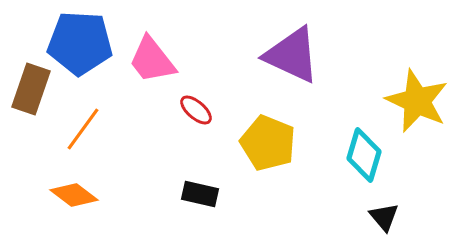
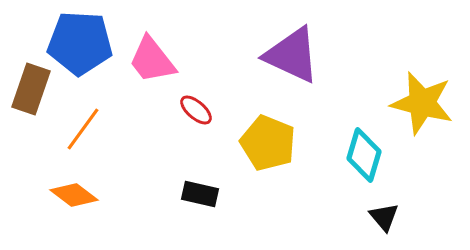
yellow star: moved 5 px right, 2 px down; rotated 10 degrees counterclockwise
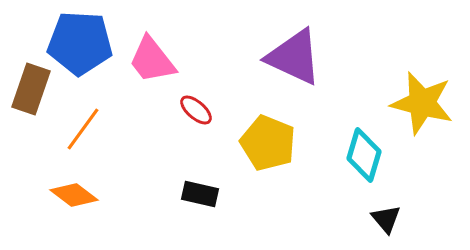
purple triangle: moved 2 px right, 2 px down
black triangle: moved 2 px right, 2 px down
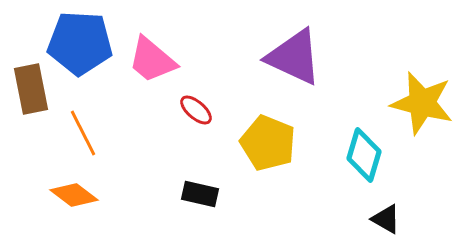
pink trapezoid: rotated 12 degrees counterclockwise
brown rectangle: rotated 30 degrees counterclockwise
orange line: moved 4 px down; rotated 63 degrees counterclockwise
black triangle: rotated 20 degrees counterclockwise
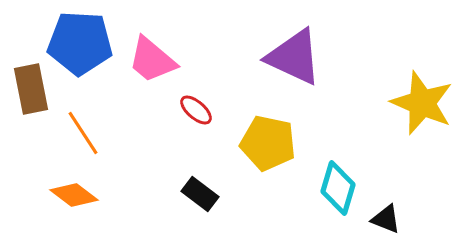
yellow star: rotated 8 degrees clockwise
orange line: rotated 6 degrees counterclockwise
yellow pentagon: rotated 10 degrees counterclockwise
cyan diamond: moved 26 px left, 33 px down
black rectangle: rotated 24 degrees clockwise
black triangle: rotated 8 degrees counterclockwise
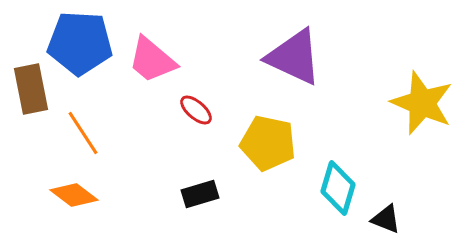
black rectangle: rotated 54 degrees counterclockwise
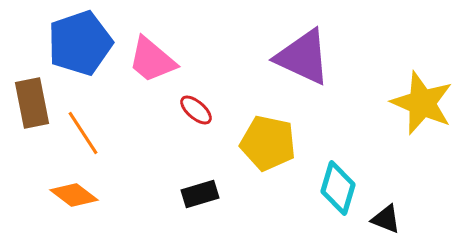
blue pentagon: rotated 22 degrees counterclockwise
purple triangle: moved 9 px right
brown rectangle: moved 1 px right, 14 px down
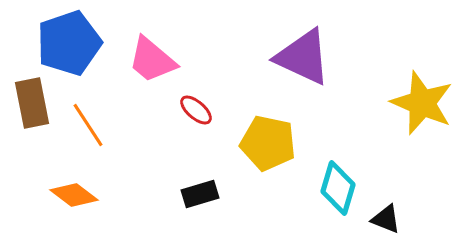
blue pentagon: moved 11 px left
orange line: moved 5 px right, 8 px up
